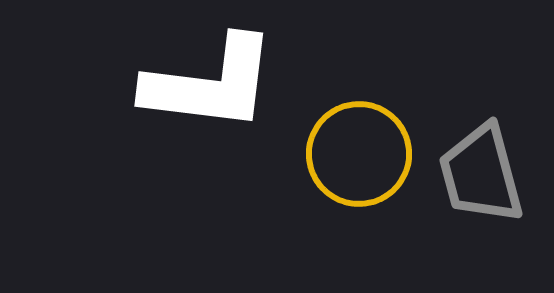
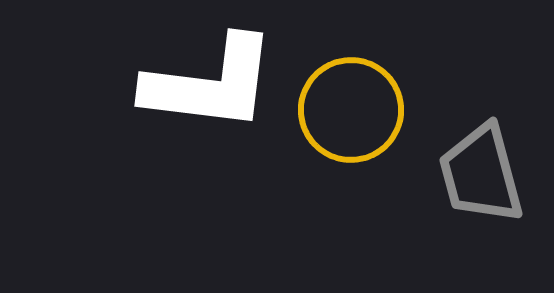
yellow circle: moved 8 px left, 44 px up
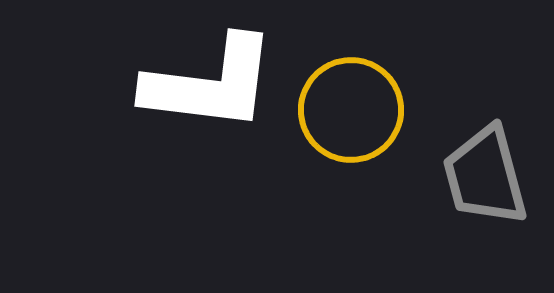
gray trapezoid: moved 4 px right, 2 px down
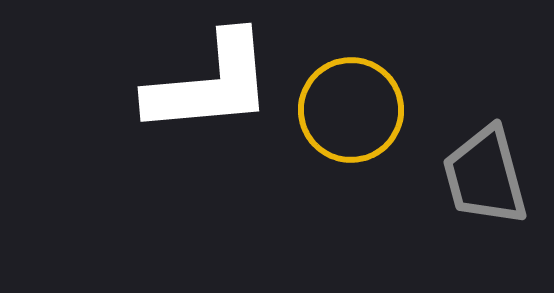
white L-shape: rotated 12 degrees counterclockwise
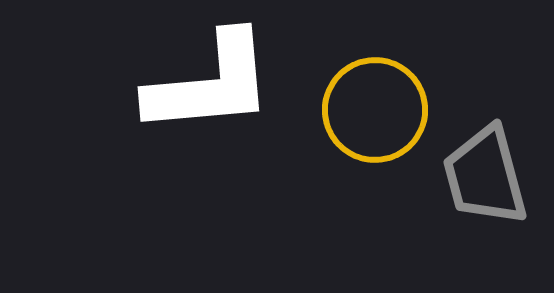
yellow circle: moved 24 px right
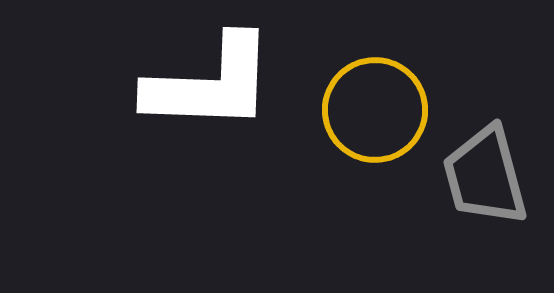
white L-shape: rotated 7 degrees clockwise
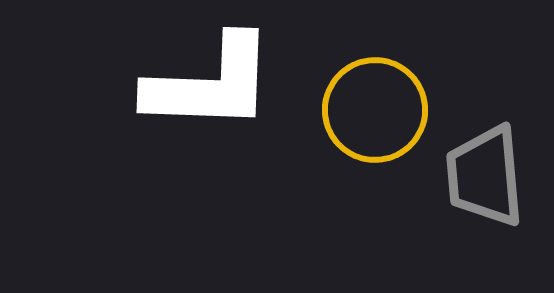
gray trapezoid: rotated 10 degrees clockwise
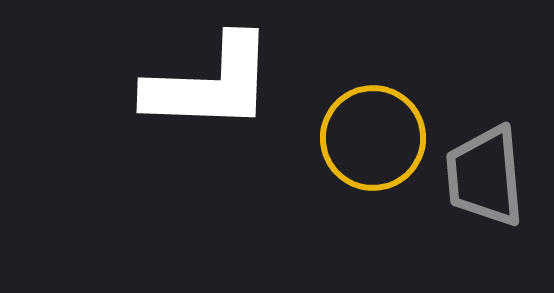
yellow circle: moved 2 px left, 28 px down
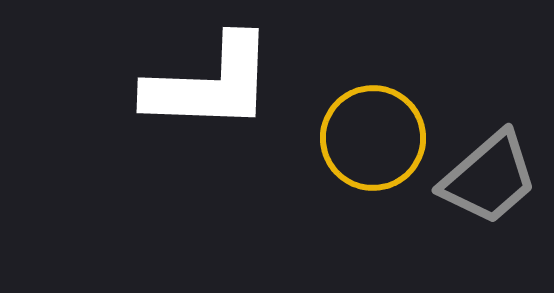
gray trapezoid: moved 4 px right, 2 px down; rotated 126 degrees counterclockwise
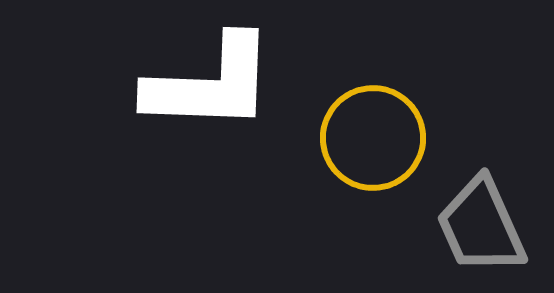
gray trapezoid: moved 8 px left, 48 px down; rotated 107 degrees clockwise
